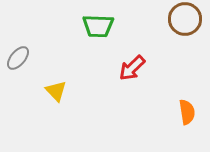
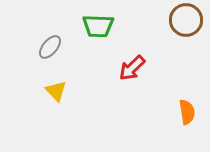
brown circle: moved 1 px right, 1 px down
gray ellipse: moved 32 px right, 11 px up
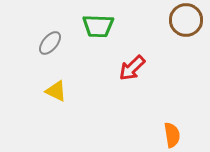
gray ellipse: moved 4 px up
yellow triangle: rotated 20 degrees counterclockwise
orange semicircle: moved 15 px left, 23 px down
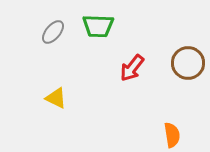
brown circle: moved 2 px right, 43 px down
gray ellipse: moved 3 px right, 11 px up
red arrow: rotated 8 degrees counterclockwise
yellow triangle: moved 7 px down
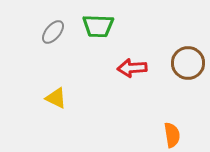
red arrow: rotated 48 degrees clockwise
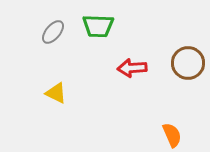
yellow triangle: moved 5 px up
orange semicircle: rotated 15 degrees counterclockwise
